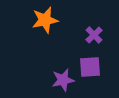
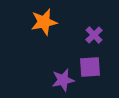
orange star: moved 1 px left, 2 px down
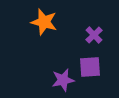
orange star: rotated 28 degrees clockwise
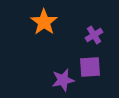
orange star: rotated 20 degrees clockwise
purple cross: rotated 12 degrees clockwise
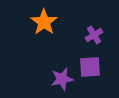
purple star: moved 1 px left, 1 px up
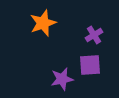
orange star: moved 1 px left, 1 px down; rotated 16 degrees clockwise
purple square: moved 2 px up
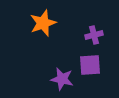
purple cross: rotated 18 degrees clockwise
purple star: rotated 25 degrees clockwise
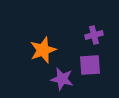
orange star: moved 27 px down
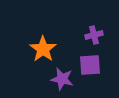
orange star: moved 1 px up; rotated 16 degrees counterclockwise
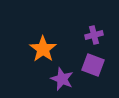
purple square: moved 3 px right; rotated 25 degrees clockwise
purple star: rotated 10 degrees clockwise
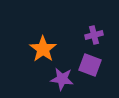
purple square: moved 3 px left
purple star: rotated 15 degrees counterclockwise
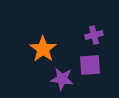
purple square: rotated 25 degrees counterclockwise
